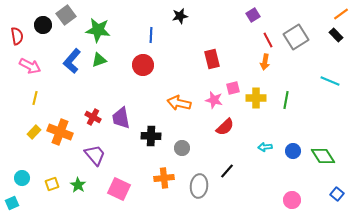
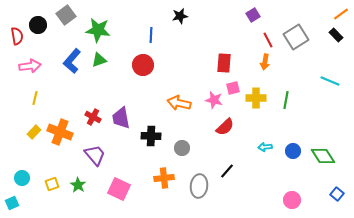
black circle at (43, 25): moved 5 px left
red rectangle at (212, 59): moved 12 px right, 4 px down; rotated 18 degrees clockwise
pink arrow at (30, 66): rotated 35 degrees counterclockwise
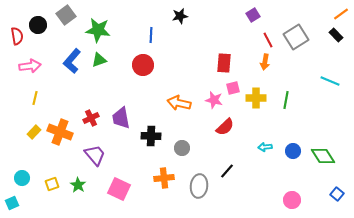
red cross at (93, 117): moved 2 px left, 1 px down; rotated 35 degrees clockwise
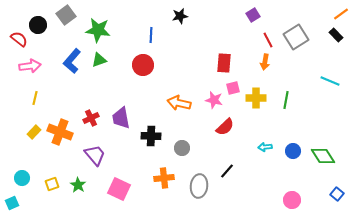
red semicircle at (17, 36): moved 2 px right, 3 px down; rotated 42 degrees counterclockwise
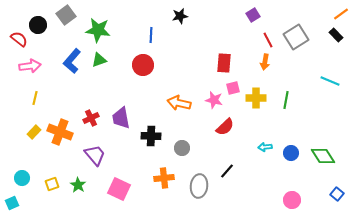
blue circle at (293, 151): moved 2 px left, 2 px down
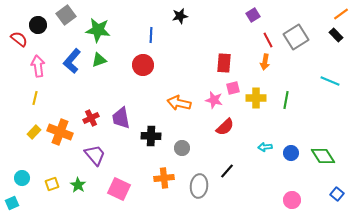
pink arrow at (30, 66): moved 8 px right; rotated 90 degrees counterclockwise
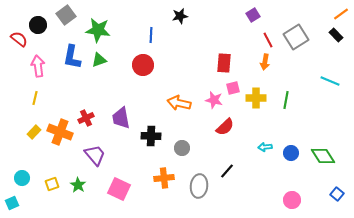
blue L-shape at (72, 61): moved 4 px up; rotated 30 degrees counterclockwise
red cross at (91, 118): moved 5 px left
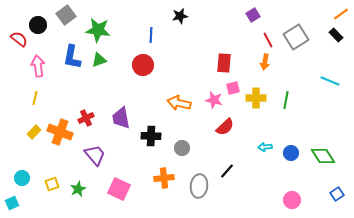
green star at (78, 185): moved 4 px down; rotated 14 degrees clockwise
blue square at (337, 194): rotated 16 degrees clockwise
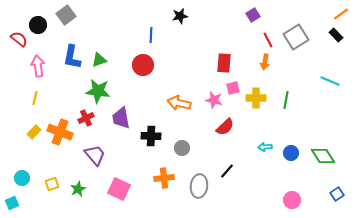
green star at (98, 30): moved 61 px down
